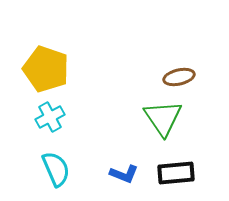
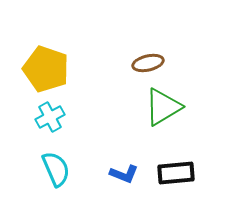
brown ellipse: moved 31 px left, 14 px up
green triangle: moved 11 px up; rotated 33 degrees clockwise
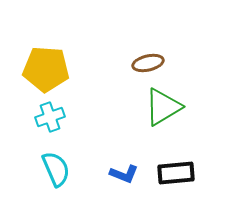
yellow pentagon: rotated 15 degrees counterclockwise
cyan cross: rotated 8 degrees clockwise
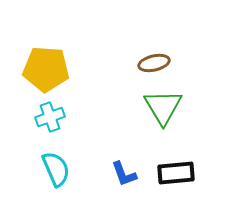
brown ellipse: moved 6 px right
green triangle: rotated 30 degrees counterclockwise
blue L-shape: rotated 48 degrees clockwise
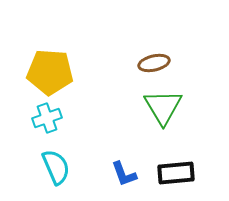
yellow pentagon: moved 4 px right, 3 px down
cyan cross: moved 3 px left, 1 px down
cyan semicircle: moved 2 px up
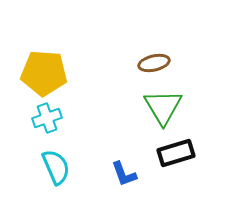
yellow pentagon: moved 6 px left, 1 px down
black rectangle: moved 20 px up; rotated 12 degrees counterclockwise
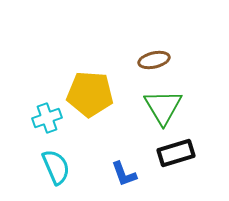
brown ellipse: moved 3 px up
yellow pentagon: moved 46 px right, 21 px down
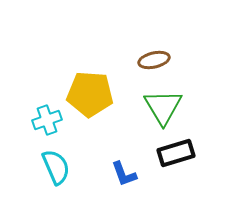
cyan cross: moved 2 px down
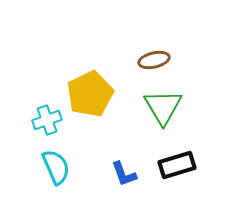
yellow pentagon: rotated 30 degrees counterclockwise
black rectangle: moved 1 px right, 12 px down
